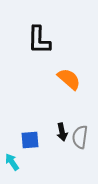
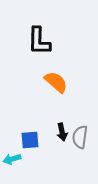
black L-shape: moved 1 px down
orange semicircle: moved 13 px left, 3 px down
cyan arrow: moved 3 px up; rotated 72 degrees counterclockwise
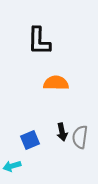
orange semicircle: moved 1 px down; rotated 40 degrees counterclockwise
blue square: rotated 18 degrees counterclockwise
cyan arrow: moved 7 px down
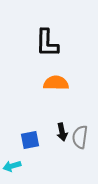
black L-shape: moved 8 px right, 2 px down
blue square: rotated 12 degrees clockwise
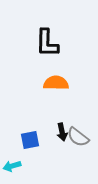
gray semicircle: moved 2 px left; rotated 60 degrees counterclockwise
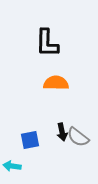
cyan arrow: rotated 24 degrees clockwise
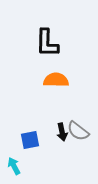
orange semicircle: moved 3 px up
gray semicircle: moved 6 px up
cyan arrow: moved 2 px right; rotated 54 degrees clockwise
